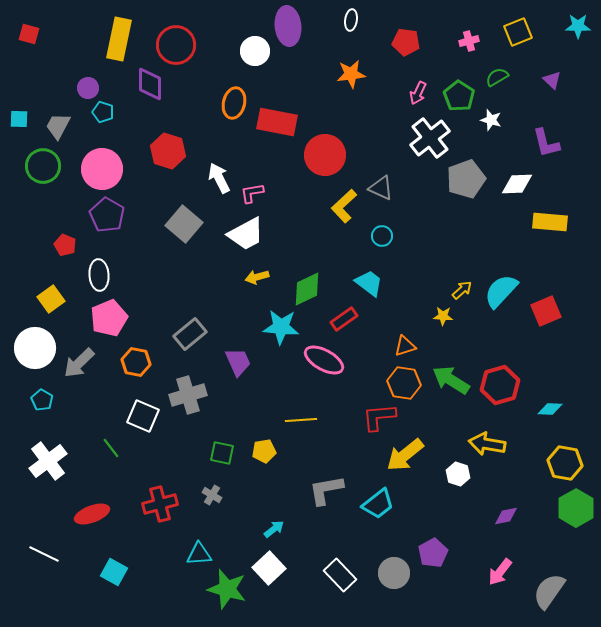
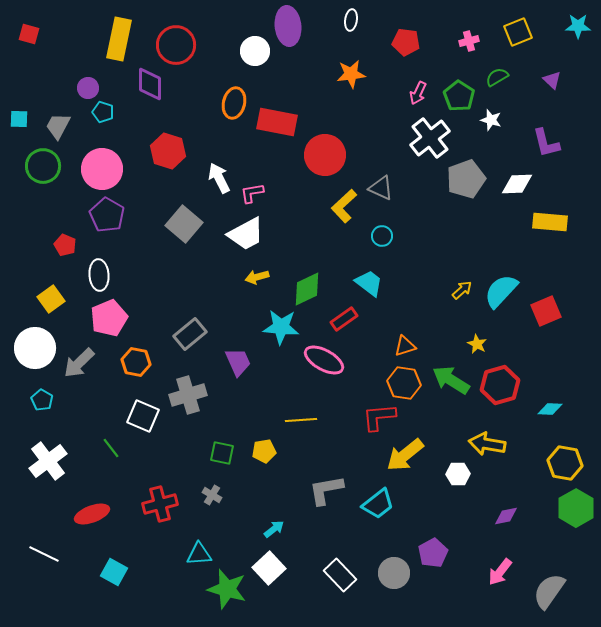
yellow star at (443, 316): moved 34 px right, 28 px down; rotated 24 degrees clockwise
white hexagon at (458, 474): rotated 20 degrees counterclockwise
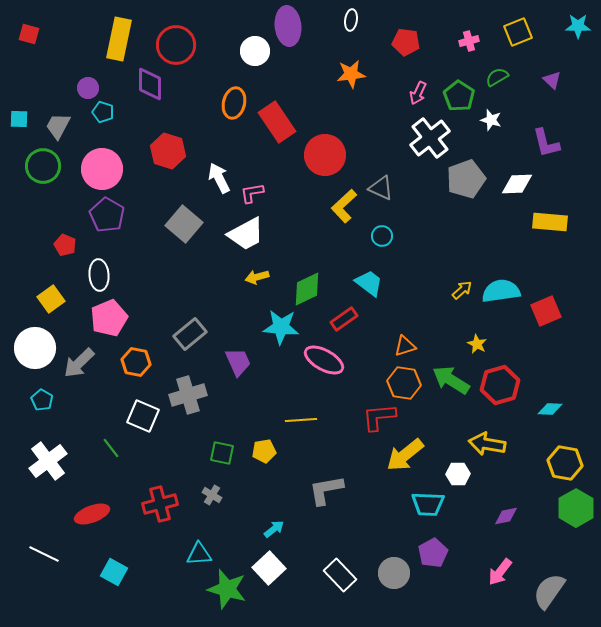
red rectangle at (277, 122): rotated 45 degrees clockwise
cyan semicircle at (501, 291): rotated 39 degrees clockwise
cyan trapezoid at (378, 504): moved 50 px right; rotated 40 degrees clockwise
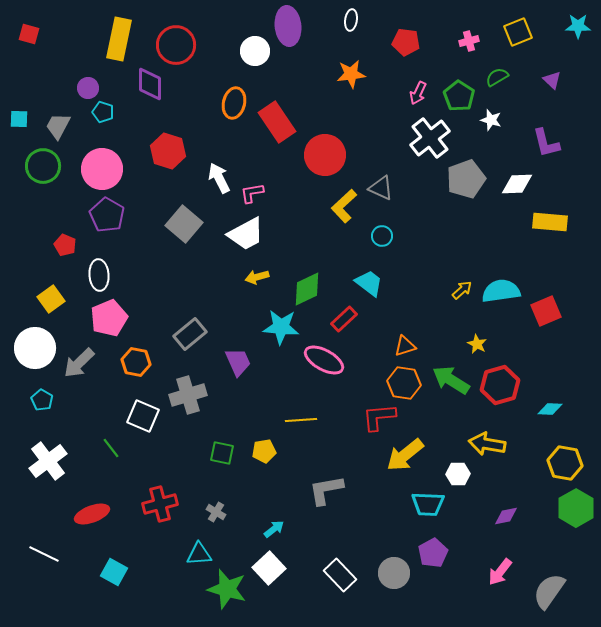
red rectangle at (344, 319): rotated 8 degrees counterclockwise
gray cross at (212, 495): moved 4 px right, 17 px down
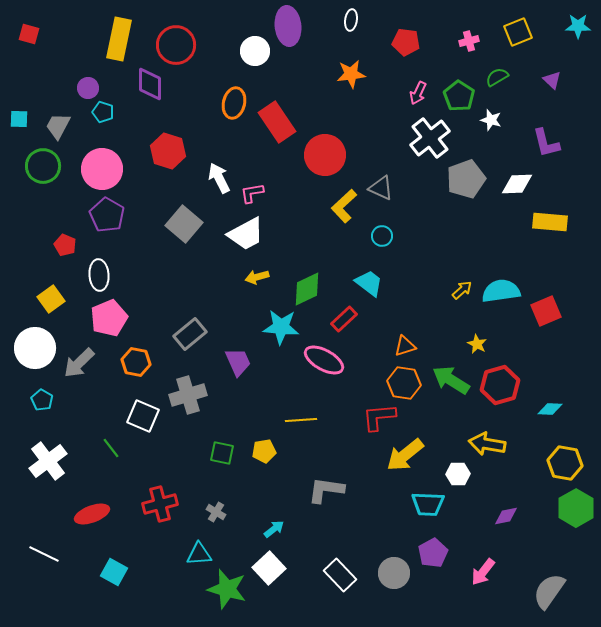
gray L-shape at (326, 490): rotated 18 degrees clockwise
pink arrow at (500, 572): moved 17 px left
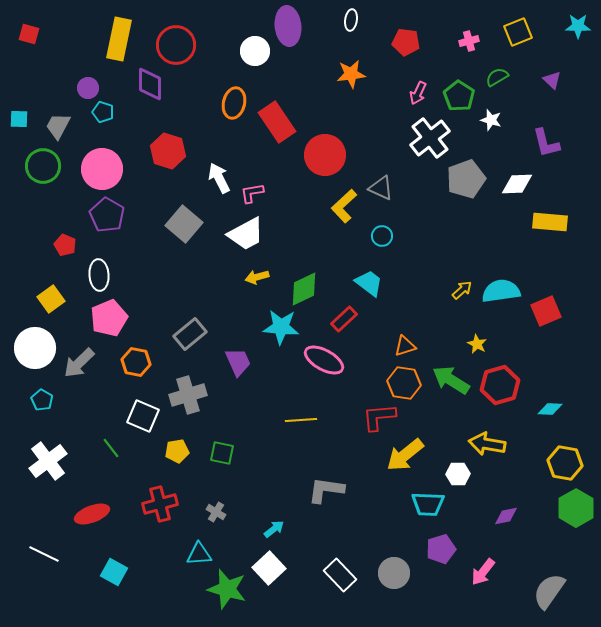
green diamond at (307, 289): moved 3 px left
yellow pentagon at (264, 451): moved 87 px left
purple pentagon at (433, 553): moved 8 px right, 4 px up; rotated 12 degrees clockwise
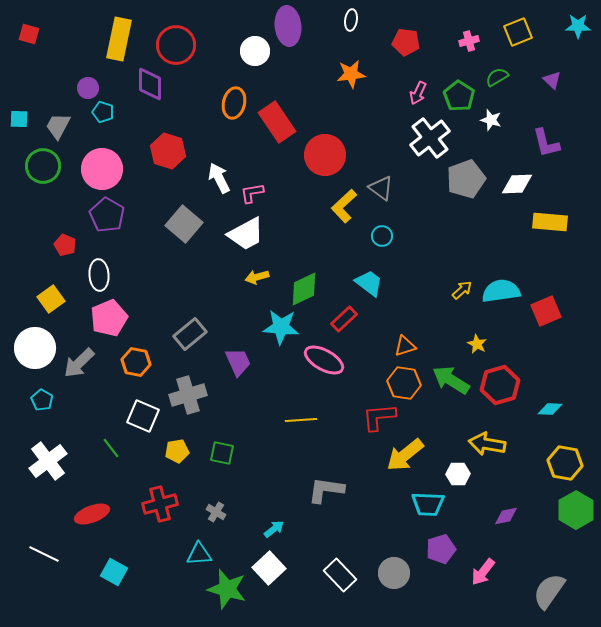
gray triangle at (381, 188): rotated 12 degrees clockwise
green hexagon at (576, 508): moved 2 px down
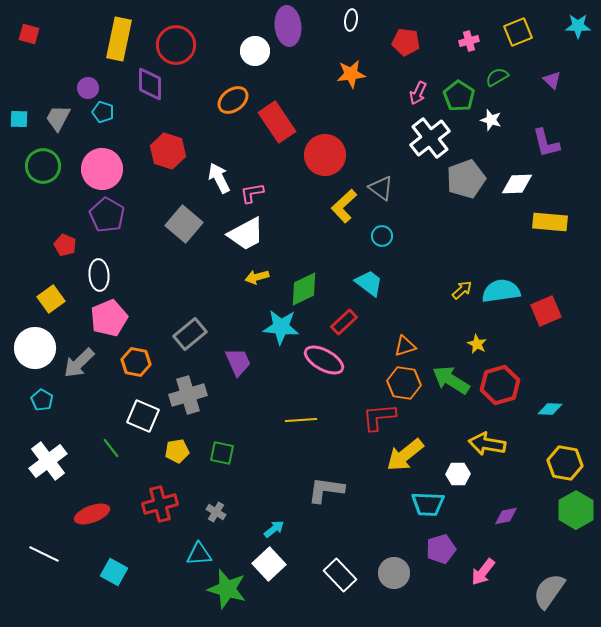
orange ellipse at (234, 103): moved 1 px left, 3 px up; rotated 40 degrees clockwise
gray trapezoid at (58, 126): moved 8 px up
red rectangle at (344, 319): moved 3 px down
white square at (269, 568): moved 4 px up
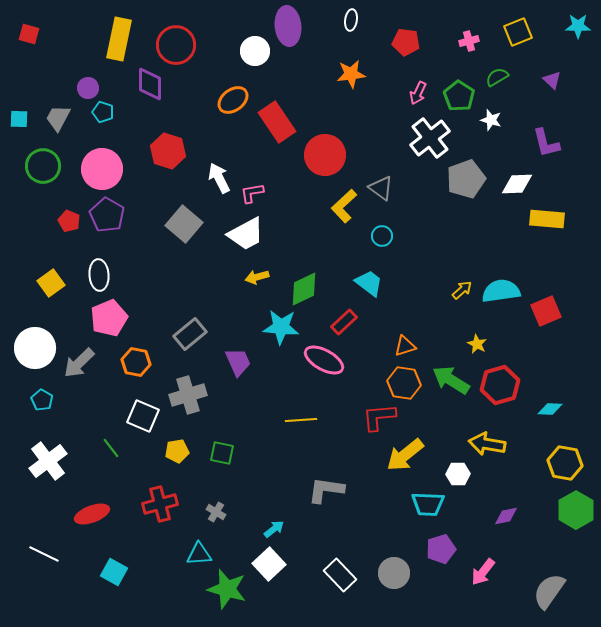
yellow rectangle at (550, 222): moved 3 px left, 3 px up
red pentagon at (65, 245): moved 4 px right, 24 px up
yellow square at (51, 299): moved 16 px up
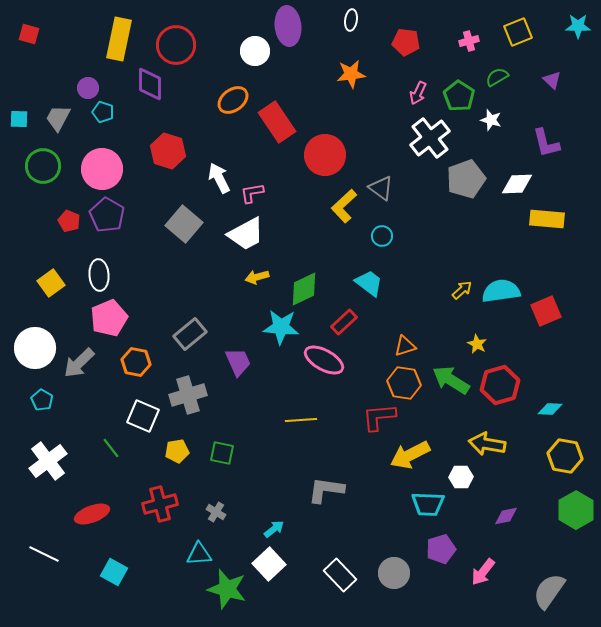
yellow arrow at (405, 455): moved 5 px right; rotated 12 degrees clockwise
yellow hexagon at (565, 463): moved 7 px up
white hexagon at (458, 474): moved 3 px right, 3 px down
